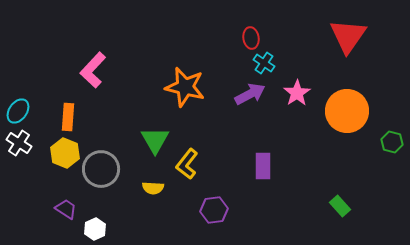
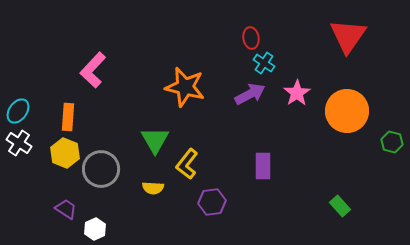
purple hexagon: moved 2 px left, 8 px up
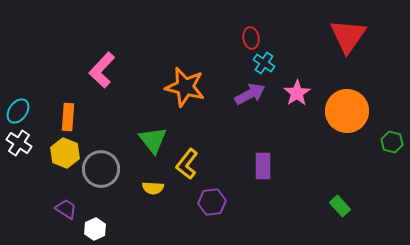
pink L-shape: moved 9 px right
green triangle: moved 2 px left; rotated 8 degrees counterclockwise
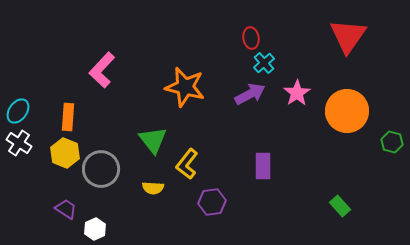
cyan cross: rotated 15 degrees clockwise
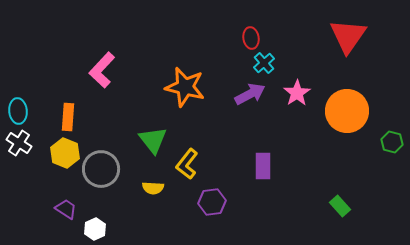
cyan ellipse: rotated 40 degrees counterclockwise
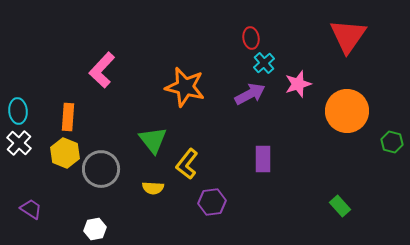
pink star: moved 1 px right, 9 px up; rotated 16 degrees clockwise
white cross: rotated 10 degrees clockwise
purple rectangle: moved 7 px up
purple trapezoid: moved 35 px left
white hexagon: rotated 15 degrees clockwise
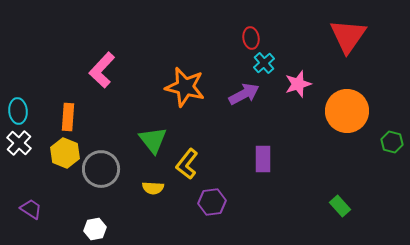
purple arrow: moved 6 px left
